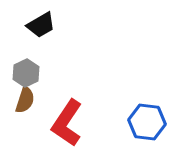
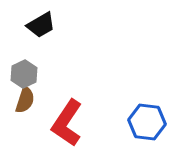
gray hexagon: moved 2 px left, 1 px down
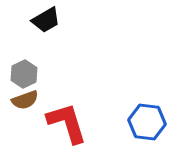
black trapezoid: moved 5 px right, 5 px up
brown semicircle: rotated 52 degrees clockwise
red L-shape: rotated 129 degrees clockwise
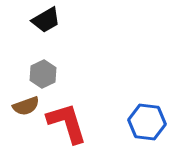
gray hexagon: moved 19 px right
brown semicircle: moved 1 px right, 6 px down
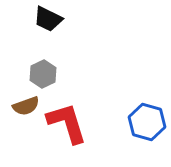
black trapezoid: moved 2 px right, 1 px up; rotated 56 degrees clockwise
blue hexagon: rotated 9 degrees clockwise
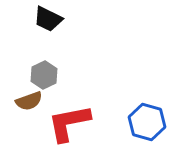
gray hexagon: moved 1 px right, 1 px down
brown semicircle: moved 3 px right, 5 px up
red L-shape: moved 2 px right; rotated 84 degrees counterclockwise
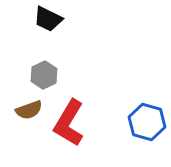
brown semicircle: moved 9 px down
red L-shape: rotated 48 degrees counterclockwise
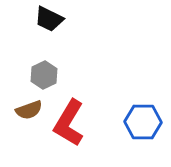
black trapezoid: moved 1 px right
blue hexagon: moved 4 px left; rotated 15 degrees counterclockwise
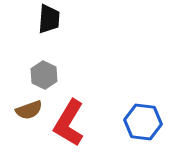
black trapezoid: rotated 112 degrees counterclockwise
gray hexagon: rotated 8 degrees counterclockwise
blue hexagon: rotated 6 degrees clockwise
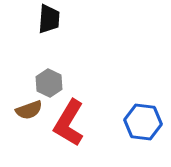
gray hexagon: moved 5 px right, 8 px down
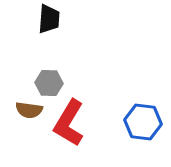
gray hexagon: rotated 24 degrees counterclockwise
brown semicircle: rotated 28 degrees clockwise
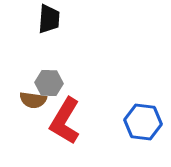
brown semicircle: moved 4 px right, 10 px up
red L-shape: moved 4 px left, 2 px up
